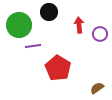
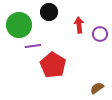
red pentagon: moved 5 px left, 3 px up
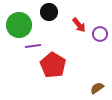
red arrow: rotated 147 degrees clockwise
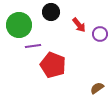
black circle: moved 2 px right
red pentagon: rotated 10 degrees counterclockwise
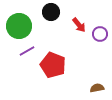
green circle: moved 1 px down
purple line: moved 6 px left, 5 px down; rotated 21 degrees counterclockwise
brown semicircle: rotated 24 degrees clockwise
